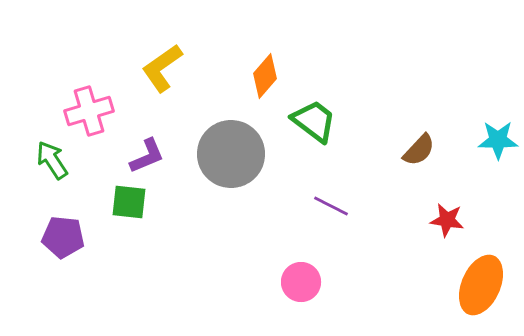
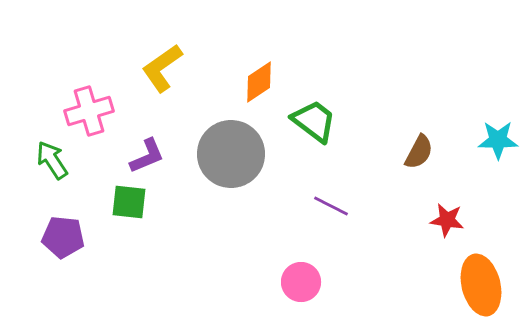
orange diamond: moved 6 px left, 6 px down; rotated 15 degrees clockwise
brown semicircle: moved 2 px down; rotated 15 degrees counterclockwise
orange ellipse: rotated 38 degrees counterclockwise
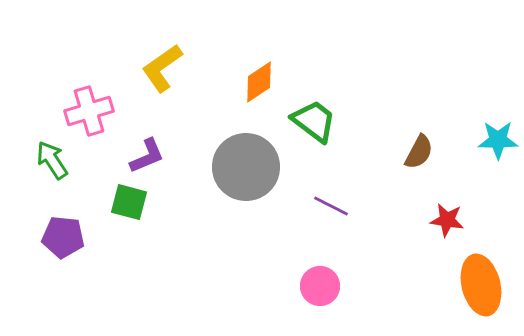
gray circle: moved 15 px right, 13 px down
green square: rotated 9 degrees clockwise
pink circle: moved 19 px right, 4 px down
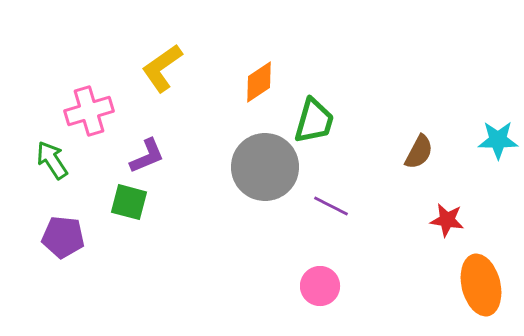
green trapezoid: rotated 69 degrees clockwise
gray circle: moved 19 px right
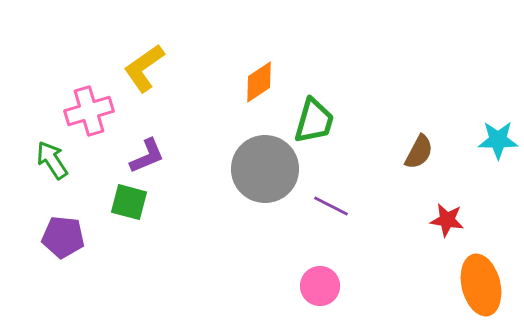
yellow L-shape: moved 18 px left
gray circle: moved 2 px down
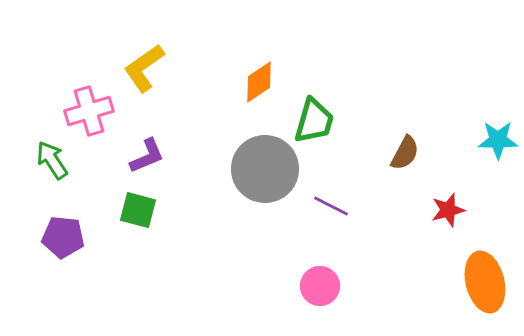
brown semicircle: moved 14 px left, 1 px down
green square: moved 9 px right, 8 px down
red star: moved 1 px right, 10 px up; rotated 24 degrees counterclockwise
orange ellipse: moved 4 px right, 3 px up
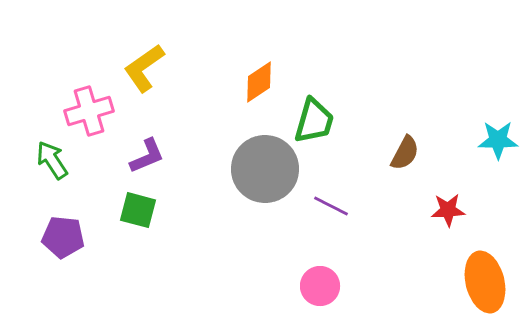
red star: rotated 12 degrees clockwise
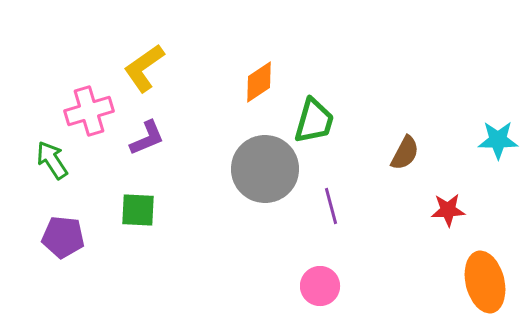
purple L-shape: moved 18 px up
purple line: rotated 48 degrees clockwise
green square: rotated 12 degrees counterclockwise
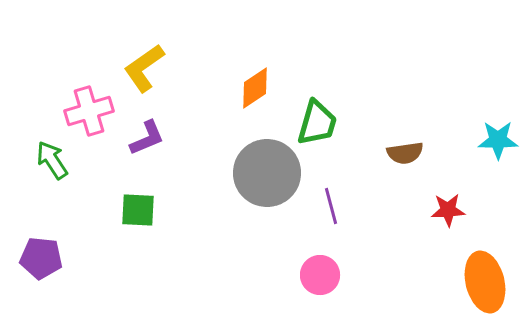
orange diamond: moved 4 px left, 6 px down
green trapezoid: moved 3 px right, 2 px down
brown semicircle: rotated 54 degrees clockwise
gray circle: moved 2 px right, 4 px down
purple pentagon: moved 22 px left, 21 px down
pink circle: moved 11 px up
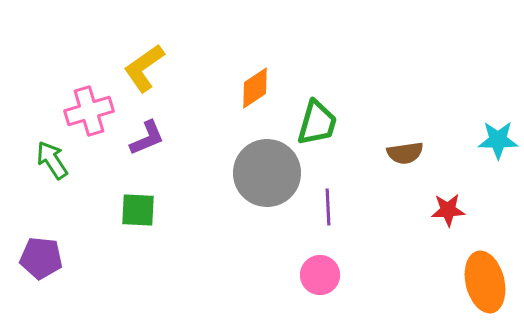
purple line: moved 3 px left, 1 px down; rotated 12 degrees clockwise
